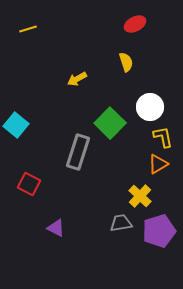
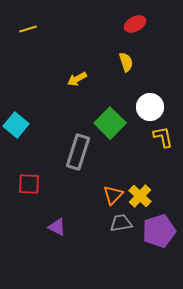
orange triangle: moved 45 px left, 31 px down; rotated 15 degrees counterclockwise
red square: rotated 25 degrees counterclockwise
purple triangle: moved 1 px right, 1 px up
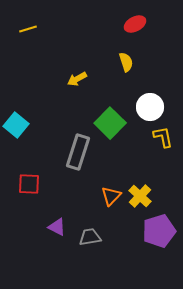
orange triangle: moved 2 px left, 1 px down
gray trapezoid: moved 31 px left, 14 px down
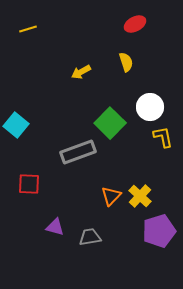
yellow arrow: moved 4 px right, 7 px up
gray rectangle: rotated 52 degrees clockwise
purple triangle: moved 2 px left; rotated 12 degrees counterclockwise
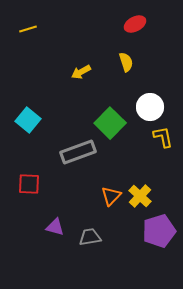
cyan square: moved 12 px right, 5 px up
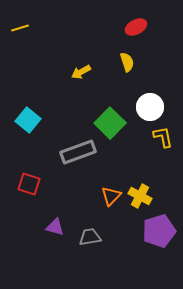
red ellipse: moved 1 px right, 3 px down
yellow line: moved 8 px left, 1 px up
yellow semicircle: moved 1 px right
red square: rotated 15 degrees clockwise
yellow cross: rotated 15 degrees counterclockwise
